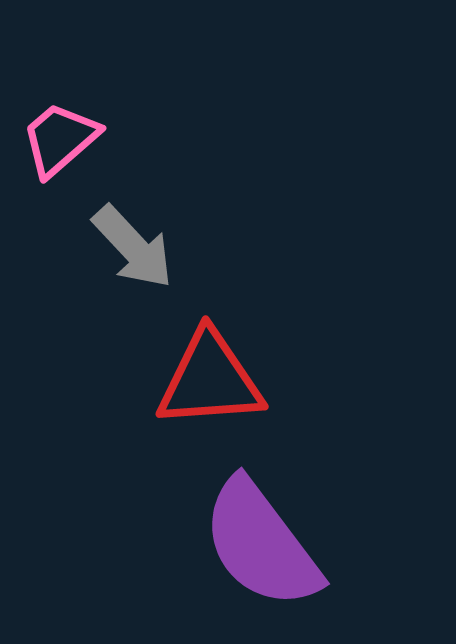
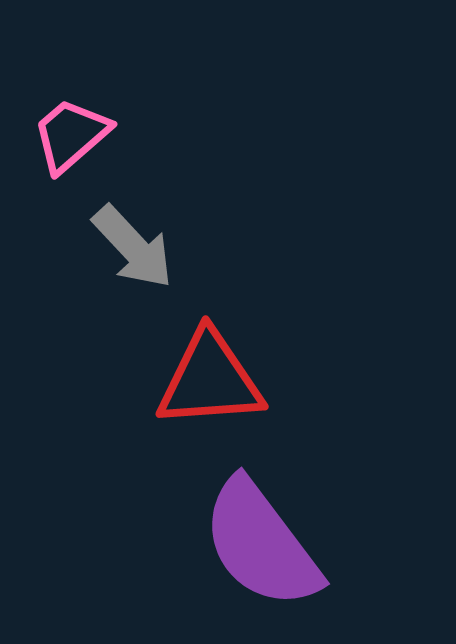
pink trapezoid: moved 11 px right, 4 px up
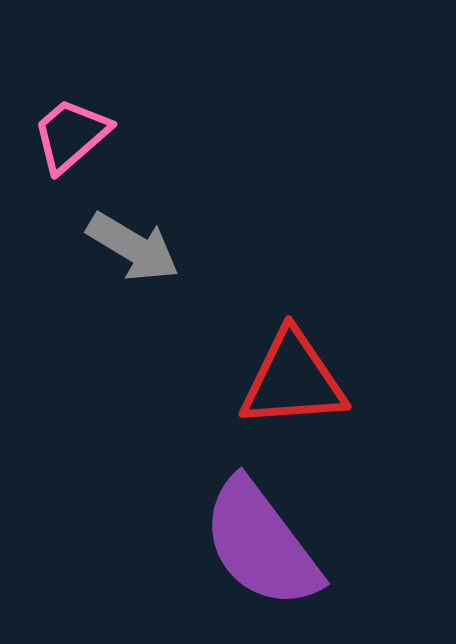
gray arrow: rotated 16 degrees counterclockwise
red triangle: moved 83 px right
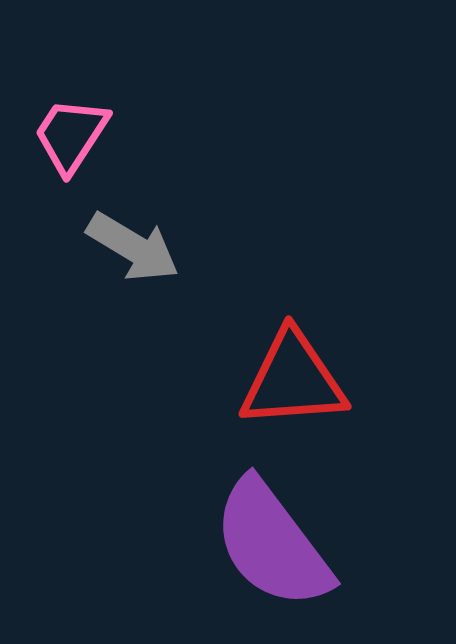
pink trapezoid: rotated 16 degrees counterclockwise
purple semicircle: moved 11 px right
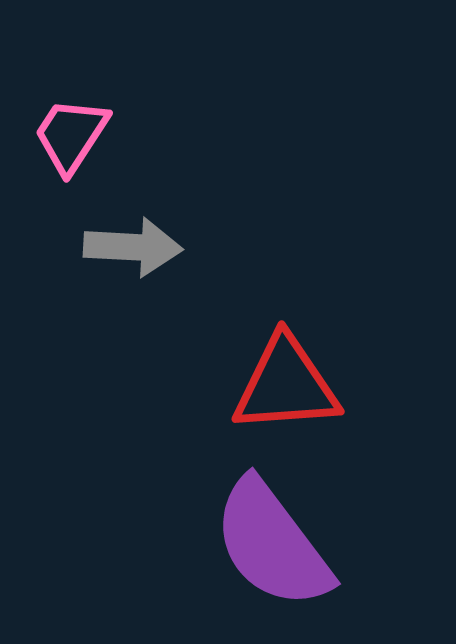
gray arrow: rotated 28 degrees counterclockwise
red triangle: moved 7 px left, 5 px down
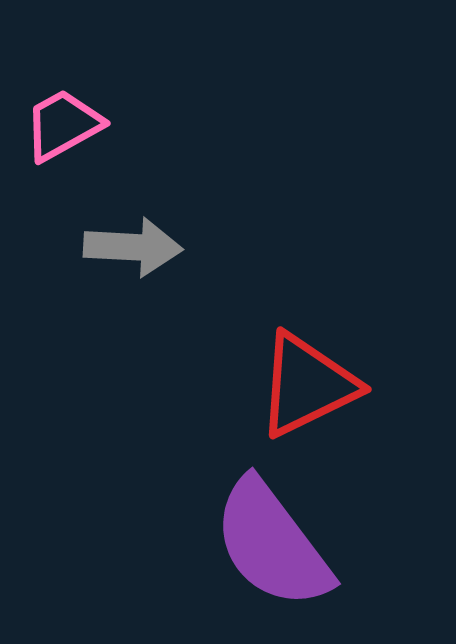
pink trapezoid: moved 8 px left, 10 px up; rotated 28 degrees clockwise
red triangle: moved 21 px right; rotated 22 degrees counterclockwise
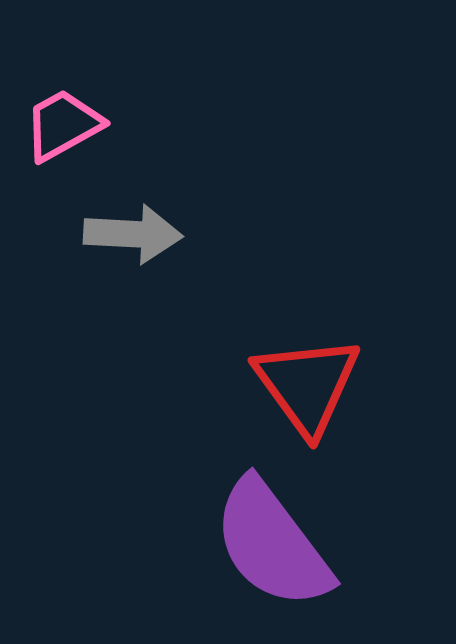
gray arrow: moved 13 px up
red triangle: rotated 40 degrees counterclockwise
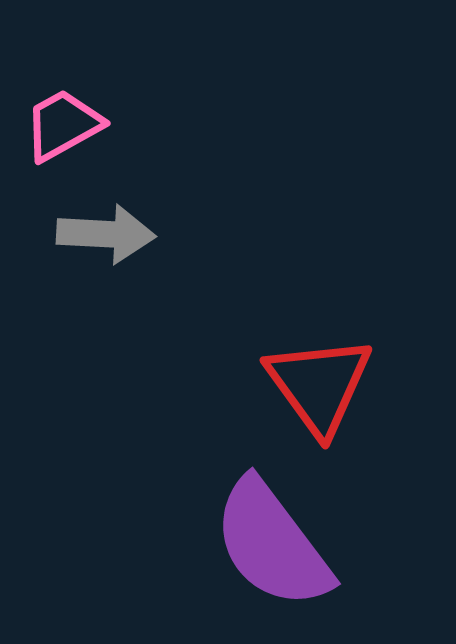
gray arrow: moved 27 px left
red triangle: moved 12 px right
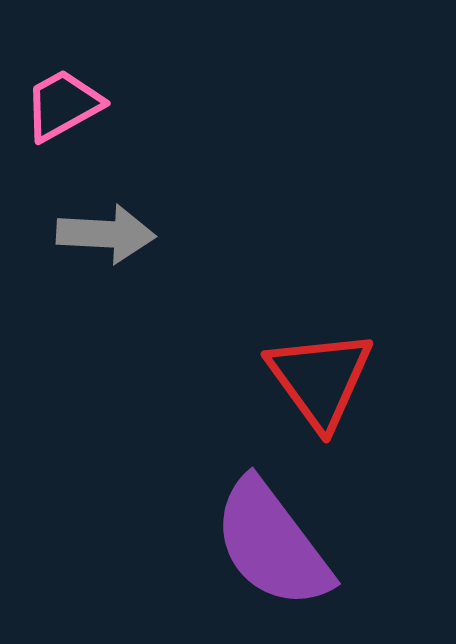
pink trapezoid: moved 20 px up
red triangle: moved 1 px right, 6 px up
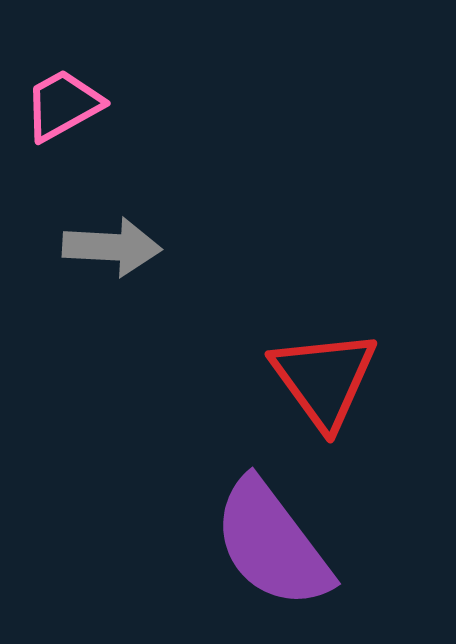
gray arrow: moved 6 px right, 13 px down
red triangle: moved 4 px right
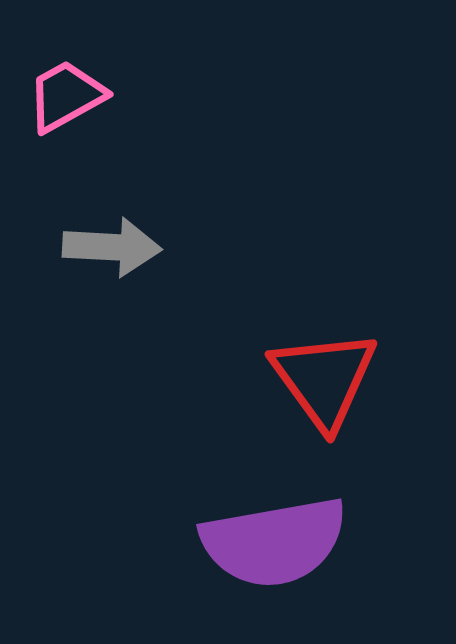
pink trapezoid: moved 3 px right, 9 px up
purple semicircle: moved 2 px right, 2 px up; rotated 63 degrees counterclockwise
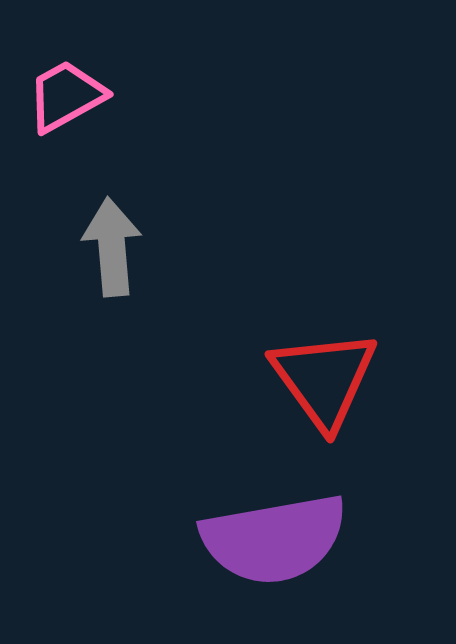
gray arrow: rotated 98 degrees counterclockwise
purple semicircle: moved 3 px up
